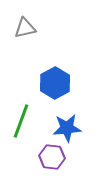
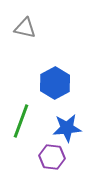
gray triangle: rotated 25 degrees clockwise
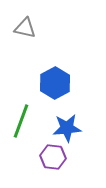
purple hexagon: moved 1 px right
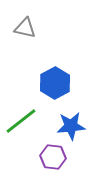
green line: rotated 32 degrees clockwise
blue star: moved 4 px right, 2 px up
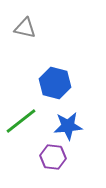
blue hexagon: rotated 16 degrees counterclockwise
blue star: moved 3 px left
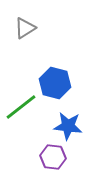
gray triangle: rotated 45 degrees counterclockwise
green line: moved 14 px up
blue star: rotated 12 degrees clockwise
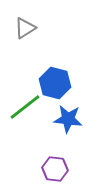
green line: moved 4 px right
blue star: moved 7 px up
purple hexagon: moved 2 px right, 12 px down
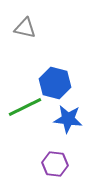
gray triangle: rotated 45 degrees clockwise
green line: rotated 12 degrees clockwise
purple hexagon: moved 5 px up
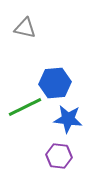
blue hexagon: rotated 20 degrees counterclockwise
purple hexagon: moved 4 px right, 8 px up
